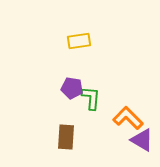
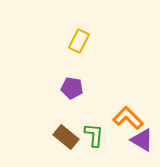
yellow rectangle: rotated 55 degrees counterclockwise
green L-shape: moved 3 px right, 37 px down
brown rectangle: rotated 55 degrees counterclockwise
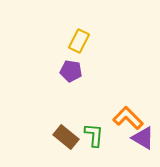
purple pentagon: moved 1 px left, 17 px up
purple triangle: moved 1 px right, 2 px up
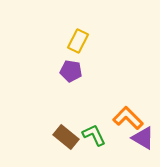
yellow rectangle: moved 1 px left
green L-shape: rotated 30 degrees counterclockwise
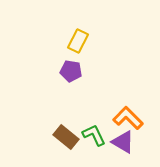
purple triangle: moved 20 px left, 4 px down
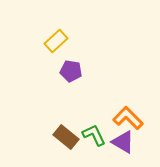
yellow rectangle: moved 22 px left; rotated 20 degrees clockwise
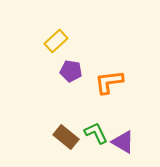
orange L-shape: moved 19 px left, 36 px up; rotated 52 degrees counterclockwise
green L-shape: moved 2 px right, 2 px up
